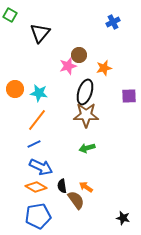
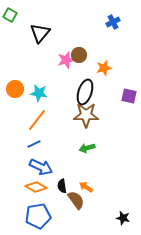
pink star: moved 2 px left, 6 px up
purple square: rotated 14 degrees clockwise
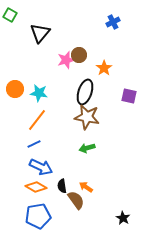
orange star: rotated 21 degrees counterclockwise
brown star: moved 1 px right, 2 px down; rotated 10 degrees clockwise
black star: rotated 16 degrees clockwise
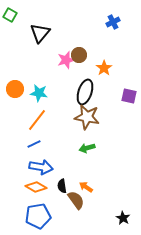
blue arrow: rotated 15 degrees counterclockwise
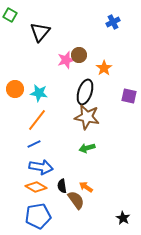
black triangle: moved 1 px up
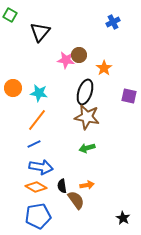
pink star: rotated 24 degrees clockwise
orange circle: moved 2 px left, 1 px up
orange arrow: moved 1 px right, 2 px up; rotated 136 degrees clockwise
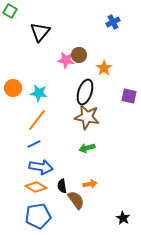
green square: moved 4 px up
orange arrow: moved 3 px right, 1 px up
